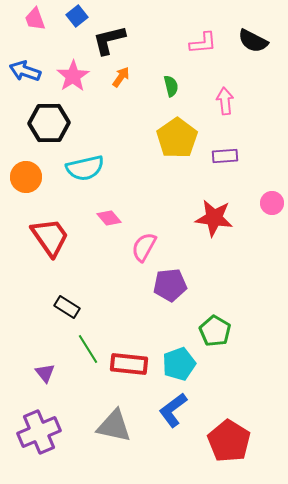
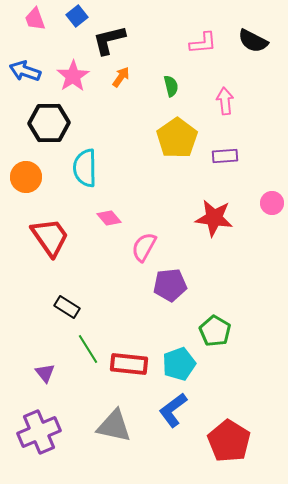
cyan semicircle: rotated 102 degrees clockwise
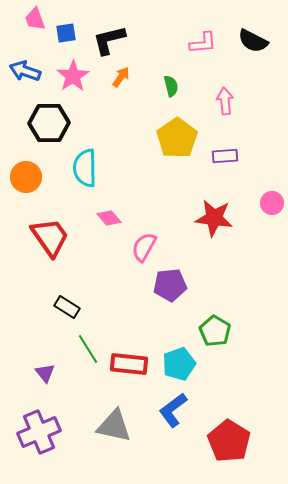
blue square: moved 11 px left, 17 px down; rotated 30 degrees clockwise
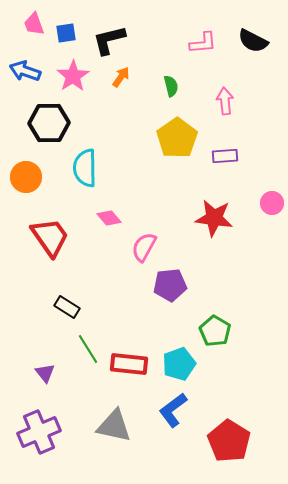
pink trapezoid: moved 1 px left, 5 px down
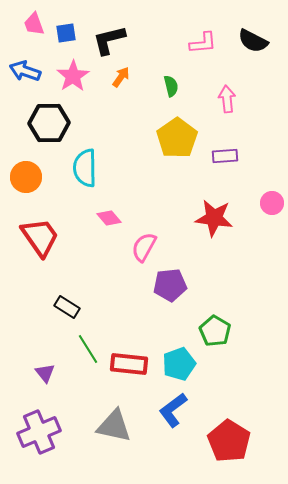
pink arrow: moved 2 px right, 2 px up
red trapezoid: moved 10 px left
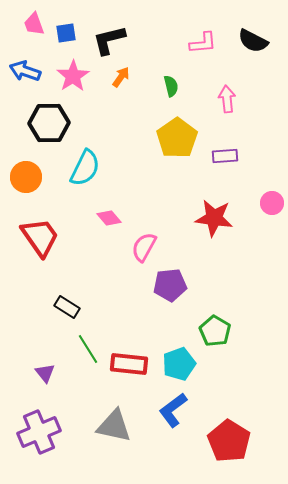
cyan semicircle: rotated 153 degrees counterclockwise
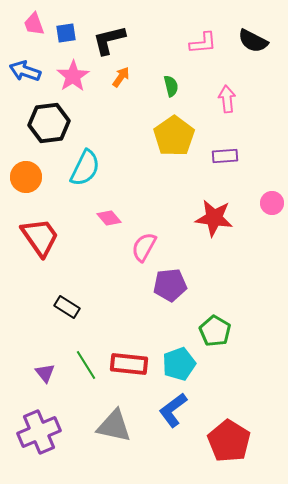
black hexagon: rotated 6 degrees counterclockwise
yellow pentagon: moved 3 px left, 2 px up
green line: moved 2 px left, 16 px down
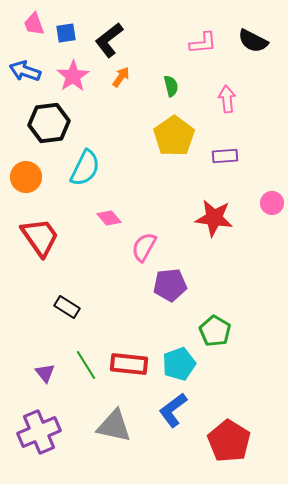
black L-shape: rotated 24 degrees counterclockwise
